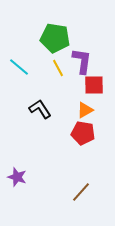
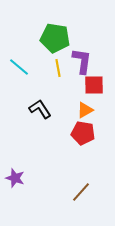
yellow line: rotated 18 degrees clockwise
purple star: moved 2 px left, 1 px down
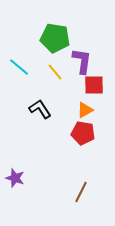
yellow line: moved 3 px left, 4 px down; rotated 30 degrees counterclockwise
brown line: rotated 15 degrees counterclockwise
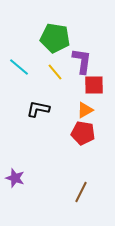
black L-shape: moved 2 px left; rotated 45 degrees counterclockwise
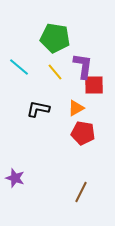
purple L-shape: moved 1 px right, 5 px down
orange triangle: moved 9 px left, 2 px up
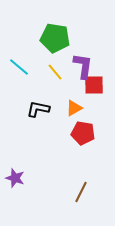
orange triangle: moved 2 px left
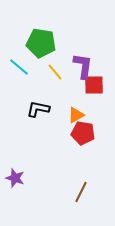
green pentagon: moved 14 px left, 5 px down
orange triangle: moved 2 px right, 7 px down
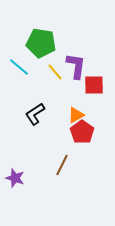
purple L-shape: moved 7 px left
black L-shape: moved 3 px left, 5 px down; rotated 45 degrees counterclockwise
red pentagon: moved 1 px left, 1 px up; rotated 25 degrees clockwise
brown line: moved 19 px left, 27 px up
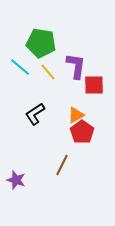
cyan line: moved 1 px right
yellow line: moved 7 px left
purple star: moved 1 px right, 2 px down
